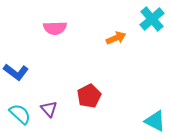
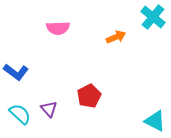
cyan cross: moved 1 px right, 2 px up; rotated 10 degrees counterclockwise
pink semicircle: moved 3 px right
orange arrow: moved 1 px up
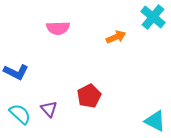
blue L-shape: rotated 10 degrees counterclockwise
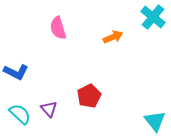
pink semicircle: rotated 75 degrees clockwise
orange arrow: moved 3 px left
cyan triangle: rotated 25 degrees clockwise
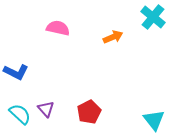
pink semicircle: rotated 120 degrees clockwise
red pentagon: moved 16 px down
purple triangle: moved 3 px left
cyan triangle: moved 1 px left, 1 px up
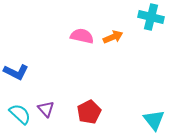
cyan cross: moved 2 px left; rotated 25 degrees counterclockwise
pink semicircle: moved 24 px right, 8 px down
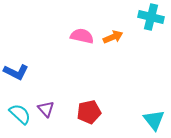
red pentagon: rotated 15 degrees clockwise
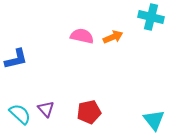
blue L-shape: moved 13 px up; rotated 40 degrees counterclockwise
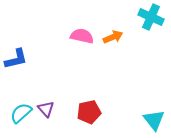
cyan cross: rotated 10 degrees clockwise
cyan semicircle: moved 1 px right, 1 px up; rotated 85 degrees counterclockwise
